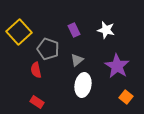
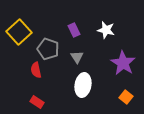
gray triangle: moved 3 px up; rotated 24 degrees counterclockwise
purple star: moved 6 px right, 3 px up
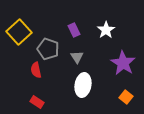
white star: rotated 24 degrees clockwise
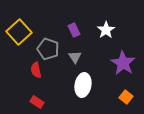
gray triangle: moved 2 px left
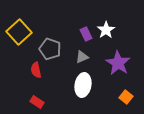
purple rectangle: moved 12 px right, 4 px down
gray pentagon: moved 2 px right
gray triangle: moved 7 px right; rotated 40 degrees clockwise
purple star: moved 5 px left
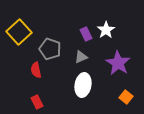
gray triangle: moved 1 px left
red rectangle: rotated 32 degrees clockwise
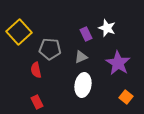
white star: moved 1 px right, 2 px up; rotated 18 degrees counterclockwise
gray pentagon: rotated 15 degrees counterclockwise
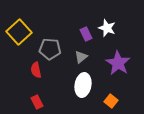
gray triangle: rotated 16 degrees counterclockwise
orange square: moved 15 px left, 4 px down
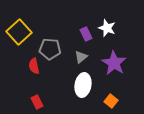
purple star: moved 4 px left
red semicircle: moved 2 px left, 4 px up
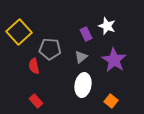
white star: moved 2 px up
purple star: moved 3 px up
red rectangle: moved 1 px left, 1 px up; rotated 16 degrees counterclockwise
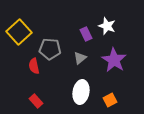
gray triangle: moved 1 px left, 1 px down
white ellipse: moved 2 px left, 7 px down
orange square: moved 1 px left, 1 px up; rotated 24 degrees clockwise
